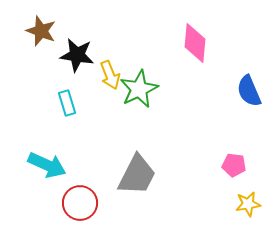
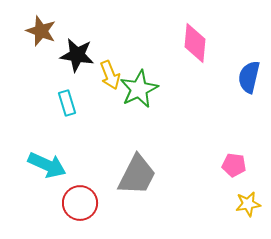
blue semicircle: moved 14 px up; rotated 36 degrees clockwise
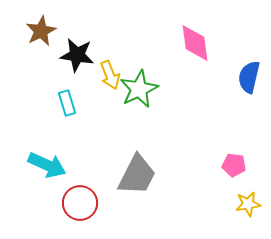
brown star: rotated 24 degrees clockwise
pink diamond: rotated 12 degrees counterclockwise
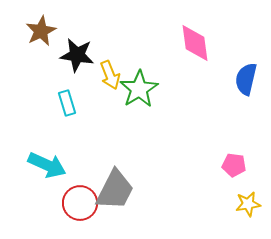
blue semicircle: moved 3 px left, 2 px down
green star: rotated 6 degrees counterclockwise
gray trapezoid: moved 22 px left, 15 px down
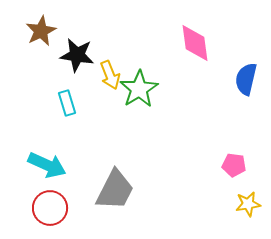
red circle: moved 30 px left, 5 px down
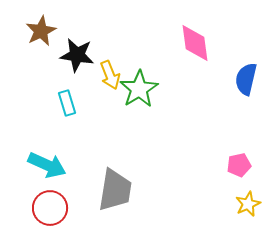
pink pentagon: moved 5 px right; rotated 20 degrees counterclockwise
gray trapezoid: rotated 18 degrees counterclockwise
yellow star: rotated 15 degrees counterclockwise
